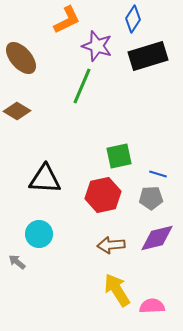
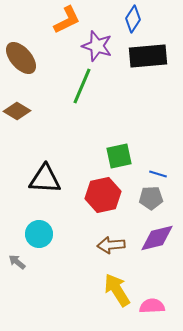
black rectangle: rotated 12 degrees clockwise
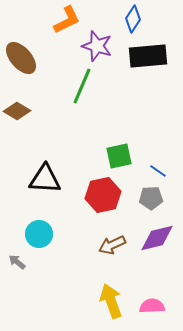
blue line: moved 3 px up; rotated 18 degrees clockwise
brown arrow: moved 1 px right; rotated 20 degrees counterclockwise
yellow arrow: moved 6 px left, 11 px down; rotated 12 degrees clockwise
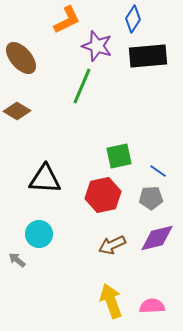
gray arrow: moved 2 px up
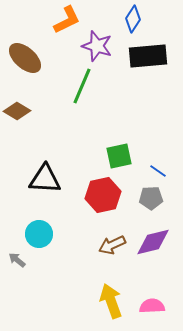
brown ellipse: moved 4 px right; rotated 8 degrees counterclockwise
purple diamond: moved 4 px left, 4 px down
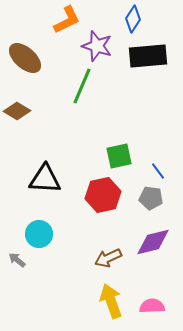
blue line: rotated 18 degrees clockwise
gray pentagon: rotated 10 degrees clockwise
brown arrow: moved 4 px left, 13 px down
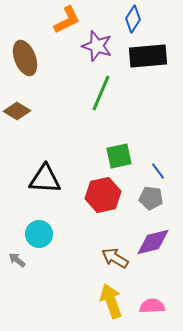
brown ellipse: rotated 28 degrees clockwise
green line: moved 19 px right, 7 px down
brown arrow: moved 7 px right; rotated 56 degrees clockwise
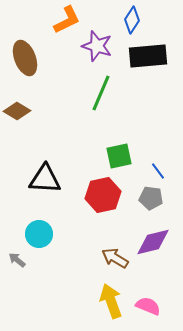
blue diamond: moved 1 px left, 1 px down
pink semicircle: moved 4 px left; rotated 25 degrees clockwise
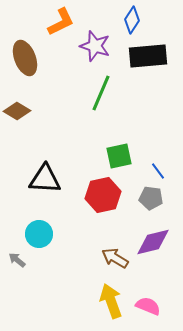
orange L-shape: moved 6 px left, 2 px down
purple star: moved 2 px left
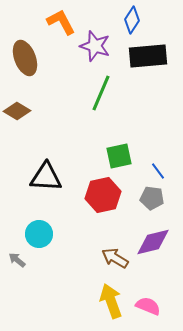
orange L-shape: rotated 92 degrees counterclockwise
black triangle: moved 1 px right, 2 px up
gray pentagon: moved 1 px right
